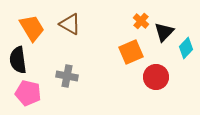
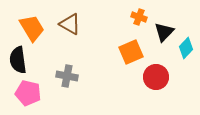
orange cross: moved 2 px left, 4 px up; rotated 21 degrees counterclockwise
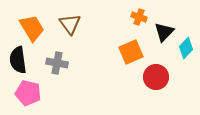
brown triangle: rotated 25 degrees clockwise
gray cross: moved 10 px left, 13 px up
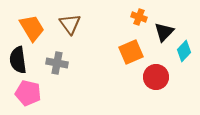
cyan diamond: moved 2 px left, 3 px down
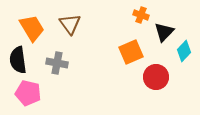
orange cross: moved 2 px right, 2 px up
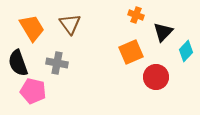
orange cross: moved 5 px left
black triangle: moved 1 px left
cyan diamond: moved 2 px right
black semicircle: moved 3 px down; rotated 12 degrees counterclockwise
pink pentagon: moved 5 px right, 2 px up
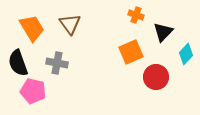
cyan diamond: moved 3 px down
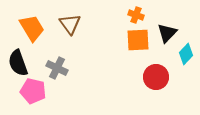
black triangle: moved 4 px right, 1 px down
orange square: moved 7 px right, 12 px up; rotated 20 degrees clockwise
gray cross: moved 5 px down; rotated 15 degrees clockwise
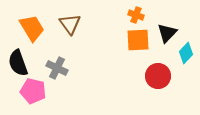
cyan diamond: moved 1 px up
red circle: moved 2 px right, 1 px up
